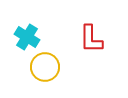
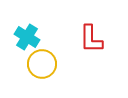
yellow circle: moved 3 px left, 3 px up
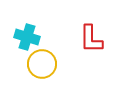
cyan cross: rotated 15 degrees counterclockwise
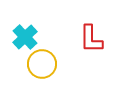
cyan cross: moved 2 px left; rotated 30 degrees clockwise
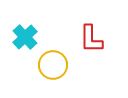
yellow circle: moved 11 px right, 1 px down
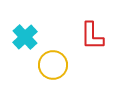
red L-shape: moved 1 px right, 3 px up
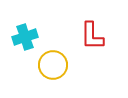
cyan cross: rotated 25 degrees clockwise
